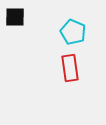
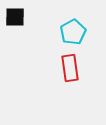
cyan pentagon: rotated 20 degrees clockwise
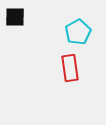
cyan pentagon: moved 5 px right
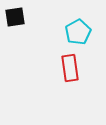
black square: rotated 10 degrees counterclockwise
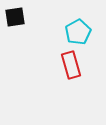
red rectangle: moved 1 px right, 3 px up; rotated 8 degrees counterclockwise
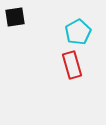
red rectangle: moved 1 px right
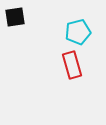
cyan pentagon: rotated 15 degrees clockwise
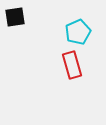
cyan pentagon: rotated 10 degrees counterclockwise
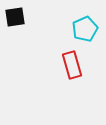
cyan pentagon: moved 7 px right, 3 px up
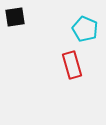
cyan pentagon: rotated 25 degrees counterclockwise
